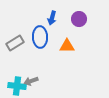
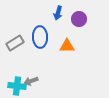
blue arrow: moved 6 px right, 5 px up
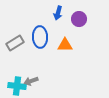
orange triangle: moved 2 px left, 1 px up
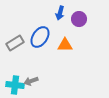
blue arrow: moved 2 px right
blue ellipse: rotated 35 degrees clockwise
cyan cross: moved 2 px left, 1 px up
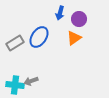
blue ellipse: moved 1 px left
orange triangle: moved 9 px right, 7 px up; rotated 35 degrees counterclockwise
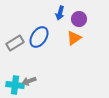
gray arrow: moved 2 px left
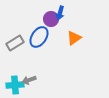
purple circle: moved 28 px left
gray arrow: moved 1 px up
cyan cross: rotated 12 degrees counterclockwise
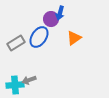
gray rectangle: moved 1 px right
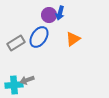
purple circle: moved 2 px left, 4 px up
orange triangle: moved 1 px left, 1 px down
gray arrow: moved 2 px left
cyan cross: moved 1 px left
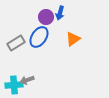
purple circle: moved 3 px left, 2 px down
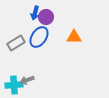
blue arrow: moved 25 px left
orange triangle: moved 1 px right, 2 px up; rotated 35 degrees clockwise
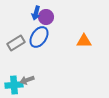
blue arrow: moved 1 px right
orange triangle: moved 10 px right, 4 px down
